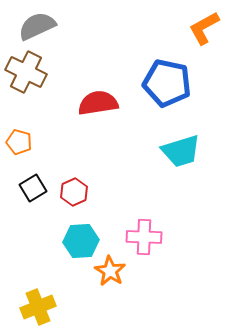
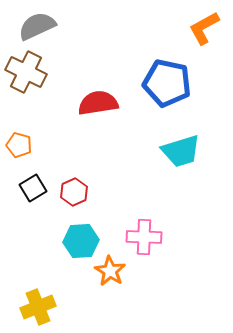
orange pentagon: moved 3 px down
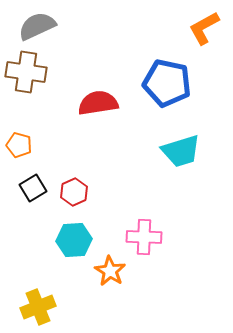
brown cross: rotated 18 degrees counterclockwise
cyan hexagon: moved 7 px left, 1 px up
